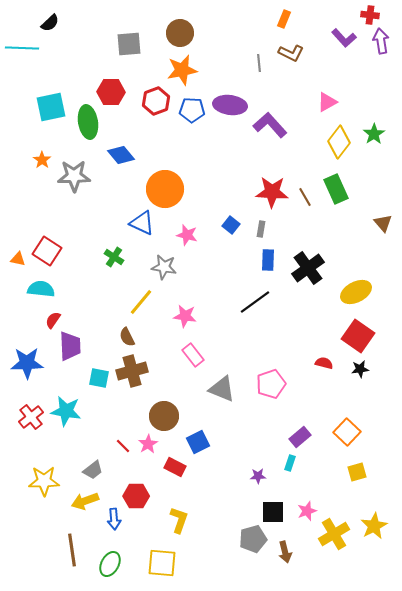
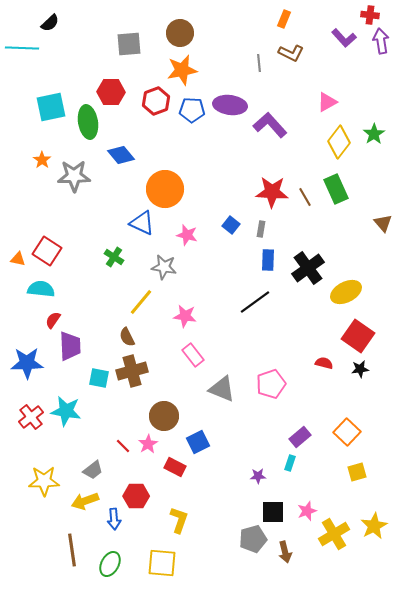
yellow ellipse at (356, 292): moved 10 px left
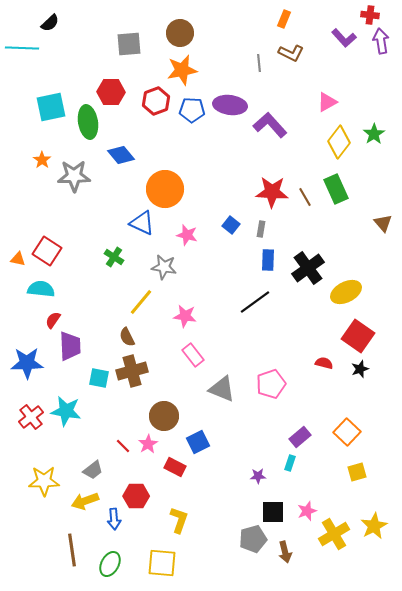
black star at (360, 369): rotated 12 degrees counterclockwise
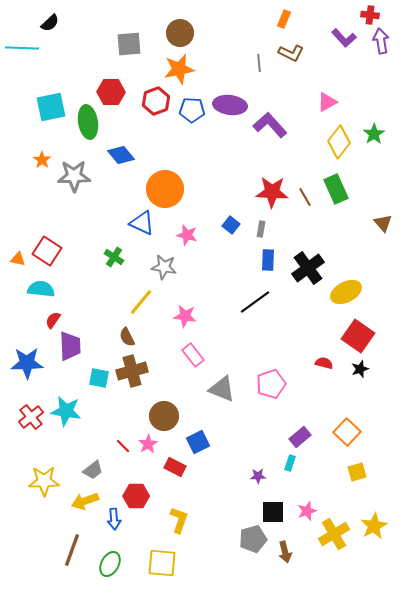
orange star at (182, 70): moved 3 px left, 1 px up
brown line at (72, 550): rotated 28 degrees clockwise
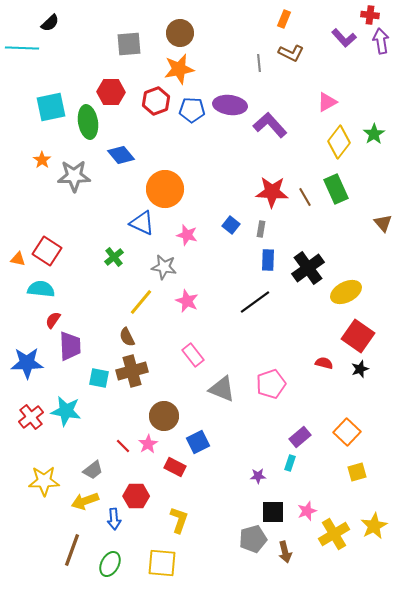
green cross at (114, 257): rotated 18 degrees clockwise
pink star at (185, 316): moved 2 px right, 15 px up; rotated 15 degrees clockwise
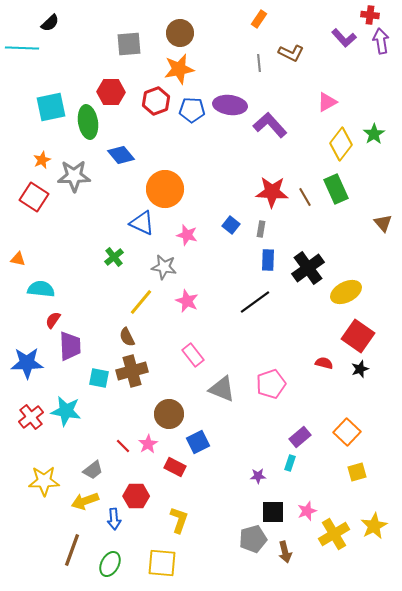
orange rectangle at (284, 19): moved 25 px left; rotated 12 degrees clockwise
yellow diamond at (339, 142): moved 2 px right, 2 px down
orange star at (42, 160): rotated 12 degrees clockwise
red square at (47, 251): moved 13 px left, 54 px up
brown circle at (164, 416): moved 5 px right, 2 px up
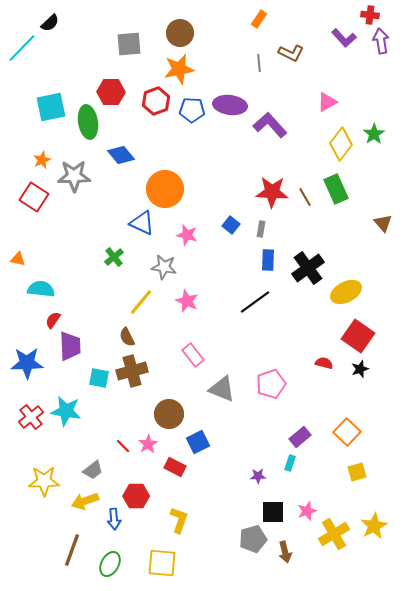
cyan line at (22, 48): rotated 48 degrees counterclockwise
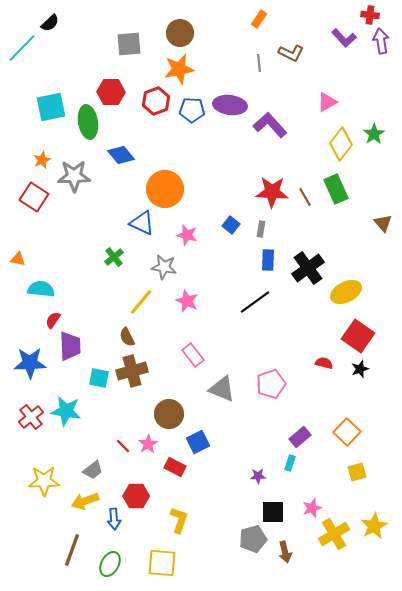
blue star at (27, 363): moved 3 px right
pink star at (307, 511): moved 5 px right, 3 px up
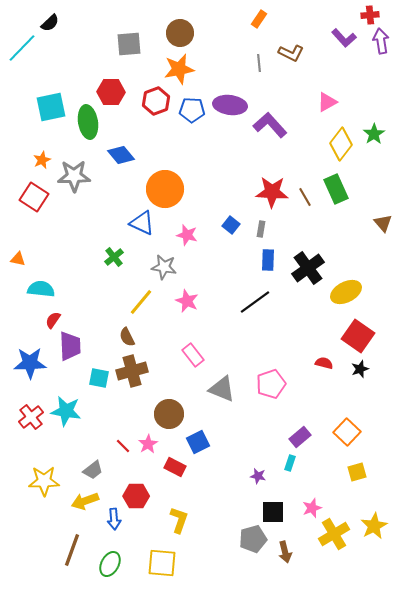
red cross at (370, 15): rotated 12 degrees counterclockwise
purple star at (258, 476): rotated 14 degrees clockwise
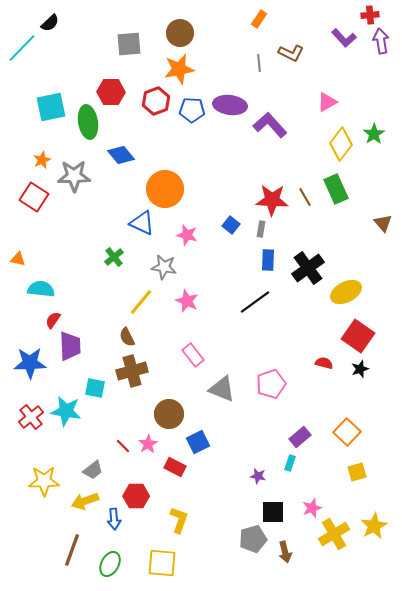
red star at (272, 192): moved 8 px down
cyan square at (99, 378): moved 4 px left, 10 px down
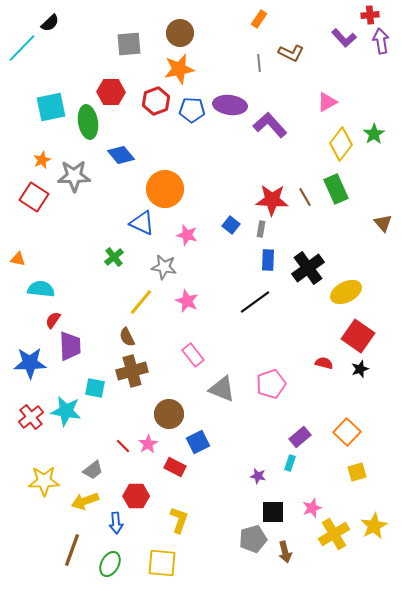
blue arrow at (114, 519): moved 2 px right, 4 px down
